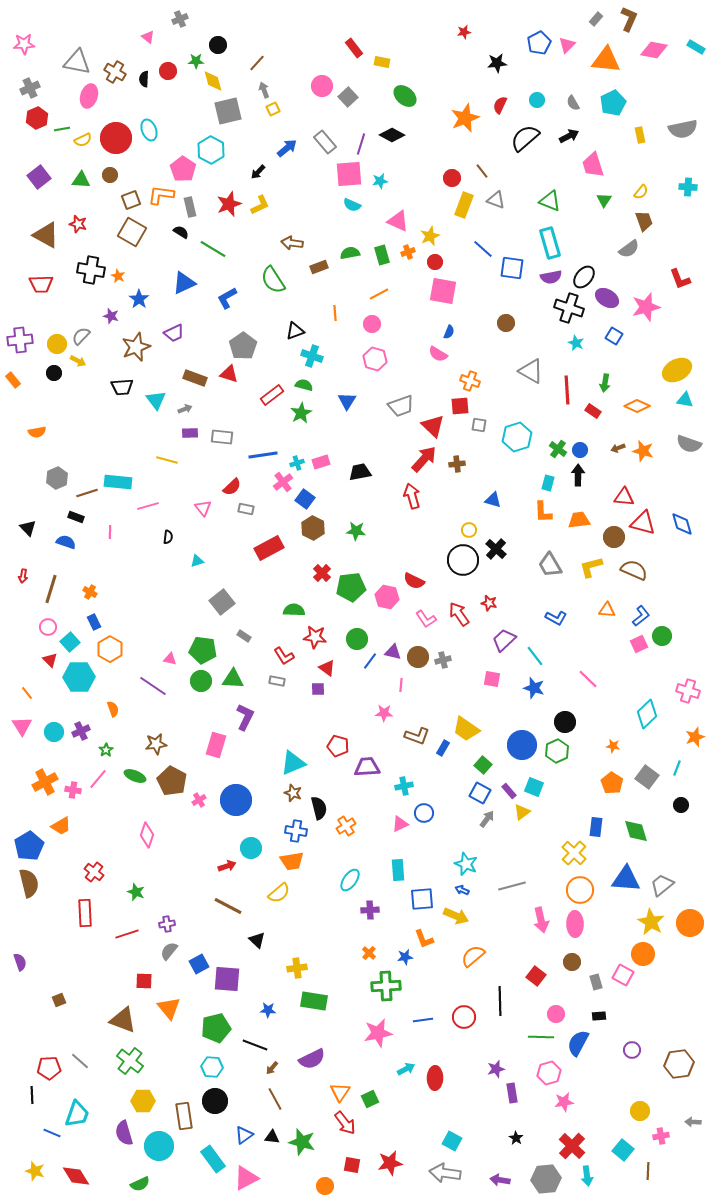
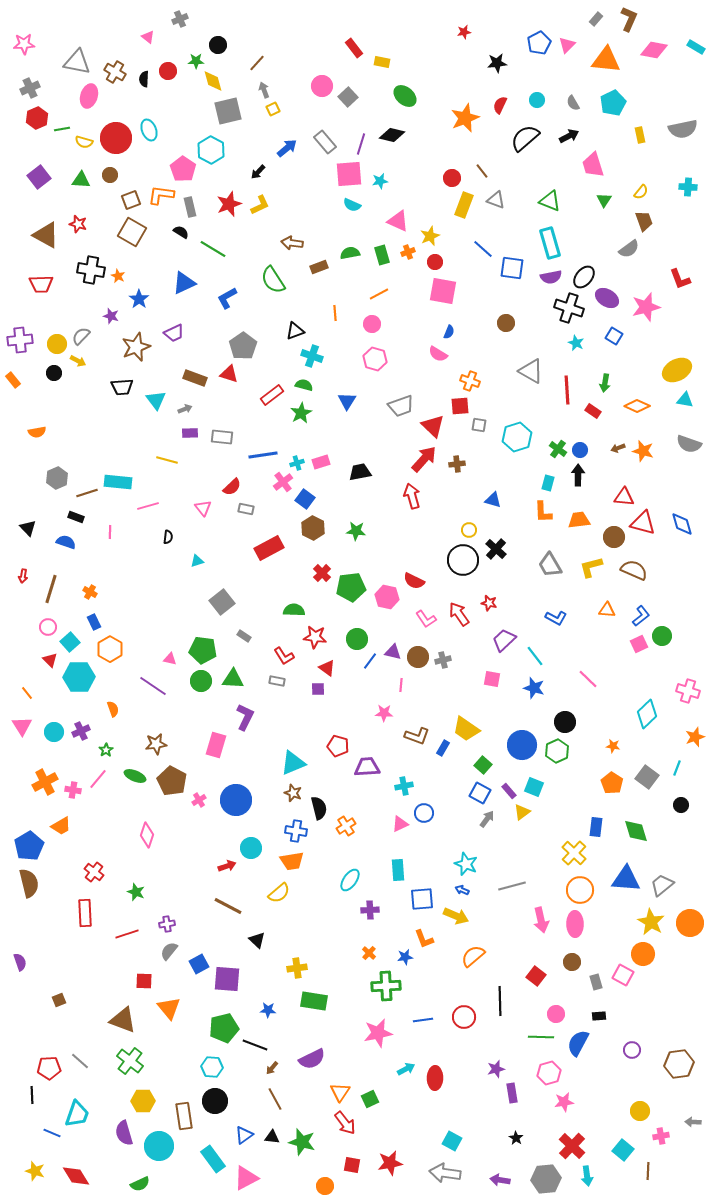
black diamond at (392, 135): rotated 15 degrees counterclockwise
yellow semicircle at (83, 140): moved 1 px right, 2 px down; rotated 42 degrees clockwise
green pentagon at (216, 1028): moved 8 px right
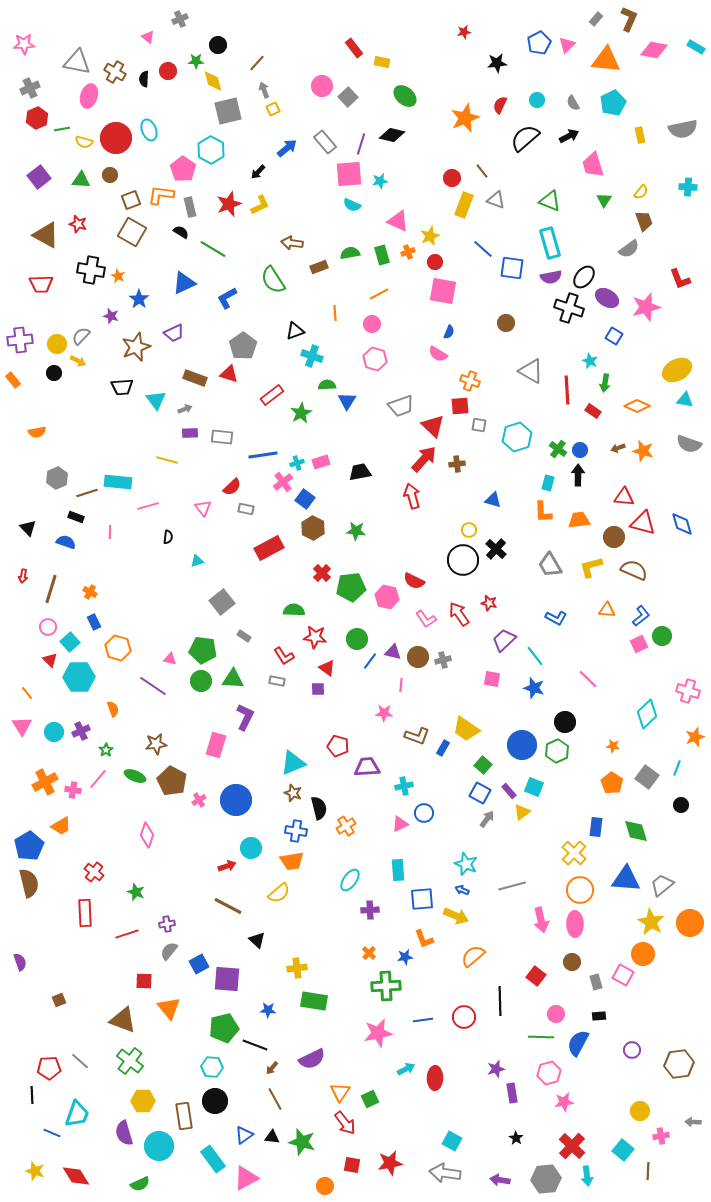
cyan star at (576, 343): moved 14 px right, 18 px down
green semicircle at (304, 385): moved 23 px right; rotated 18 degrees counterclockwise
orange hexagon at (110, 649): moved 8 px right, 1 px up; rotated 15 degrees counterclockwise
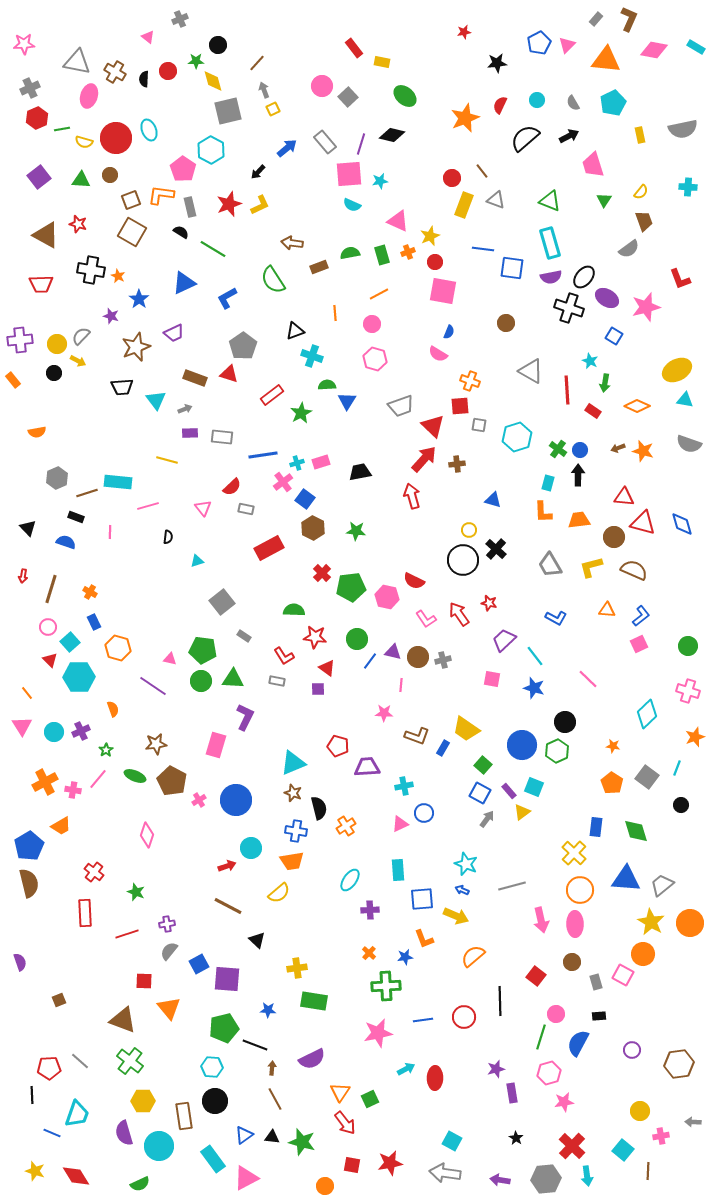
blue line at (483, 249): rotated 35 degrees counterclockwise
green circle at (662, 636): moved 26 px right, 10 px down
green line at (541, 1037): rotated 75 degrees counterclockwise
brown arrow at (272, 1068): rotated 144 degrees clockwise
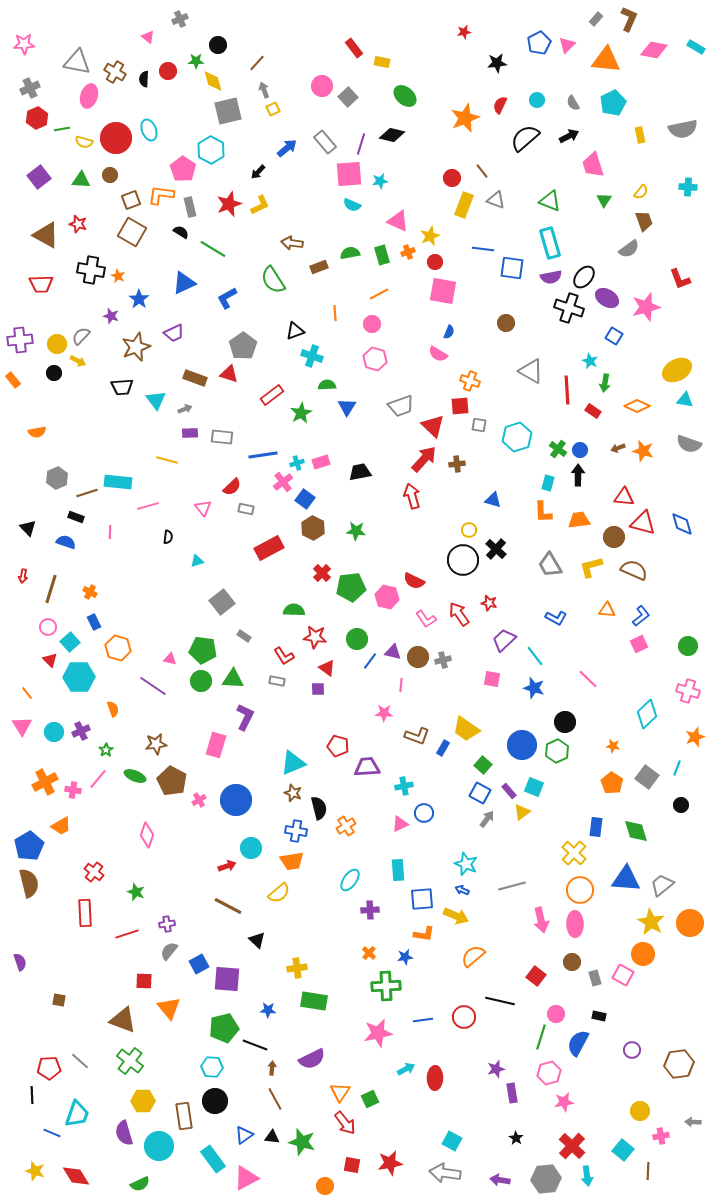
blue triangle at (347, 401): moved 6 px down
orange L-shape at (424, 939): moved 5 px up; rotated 60 degrees counterclockwise
gray rectangle at (596, 982): moved 1 px left, 4 px up
brown square at (59, 1000): rotated 32 degrees clockwise
black line at (500, 1001): rotated 76 degrees counterclockwise
black rectangle at (599, 1016): rotated 16 degrees clockwise
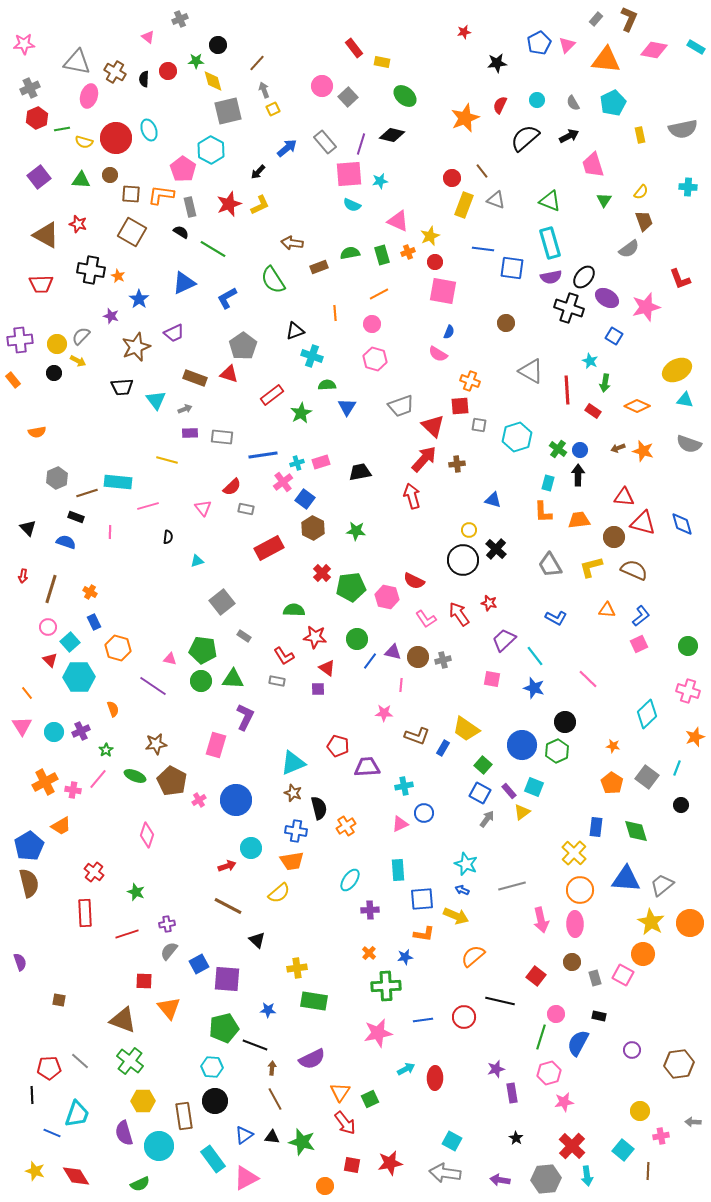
brown square at (131, 200): moved 6 px up; rotated 24 degrees clockwise
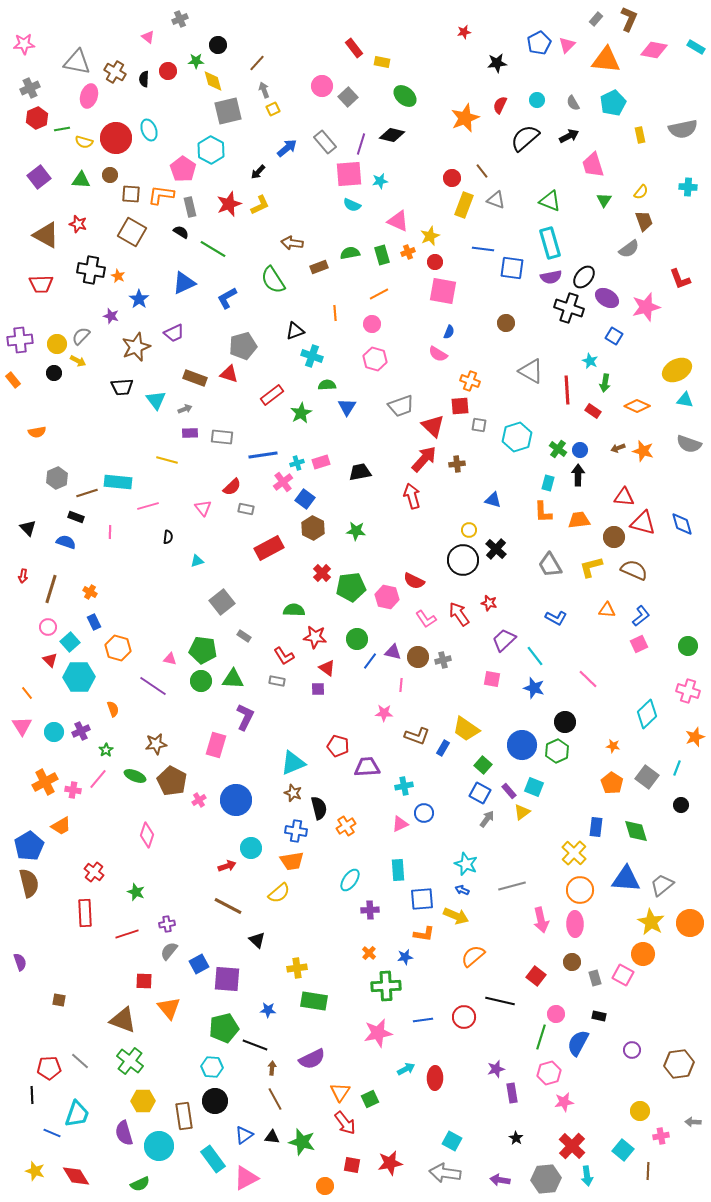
gray pentagon at (243, 346): rotated 20 degrees clockwise
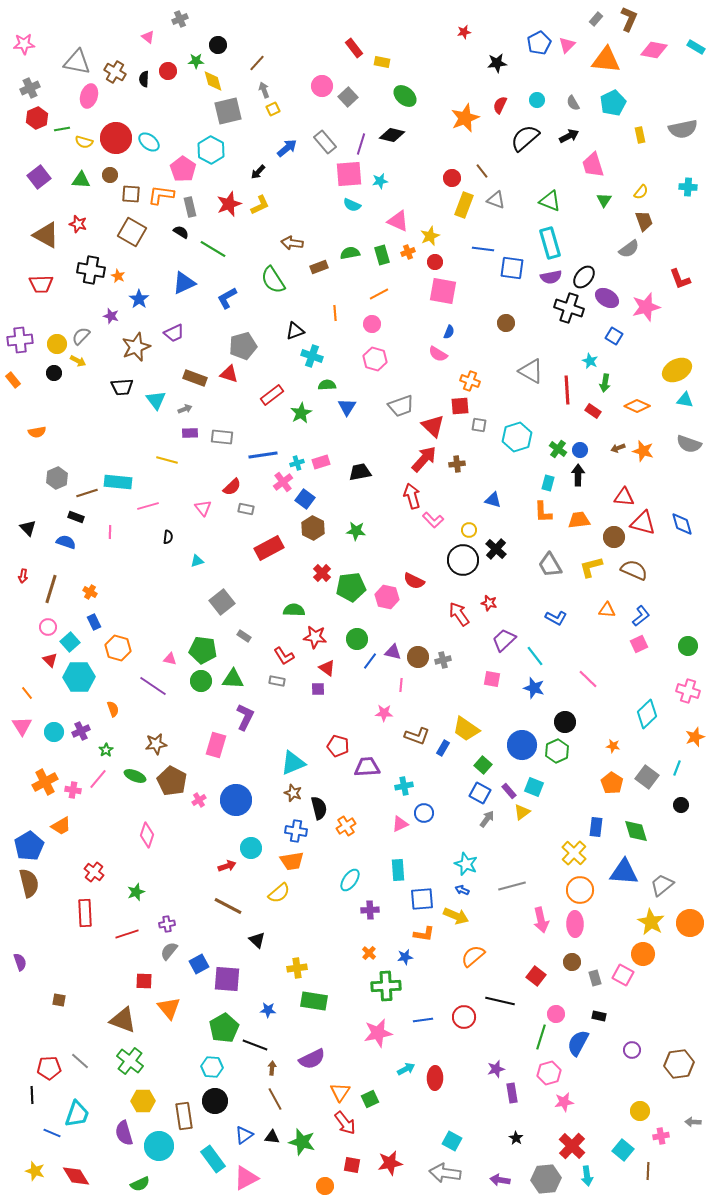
cyan ellipse at (149, 130): moved 12 px down; rotated 30 degrees counterclockwise
pink L-shape at (426, 619): moved 7 px right, 99 px up; rotated 10 degrees counterclockwise
blue triangle at (626, 879): moved 2 px left, 7 px up
green star at (136, 892): rotated 30 degrees clockwise
green pentagon at (224, 1028): rotated 16 degrees counterclockwise
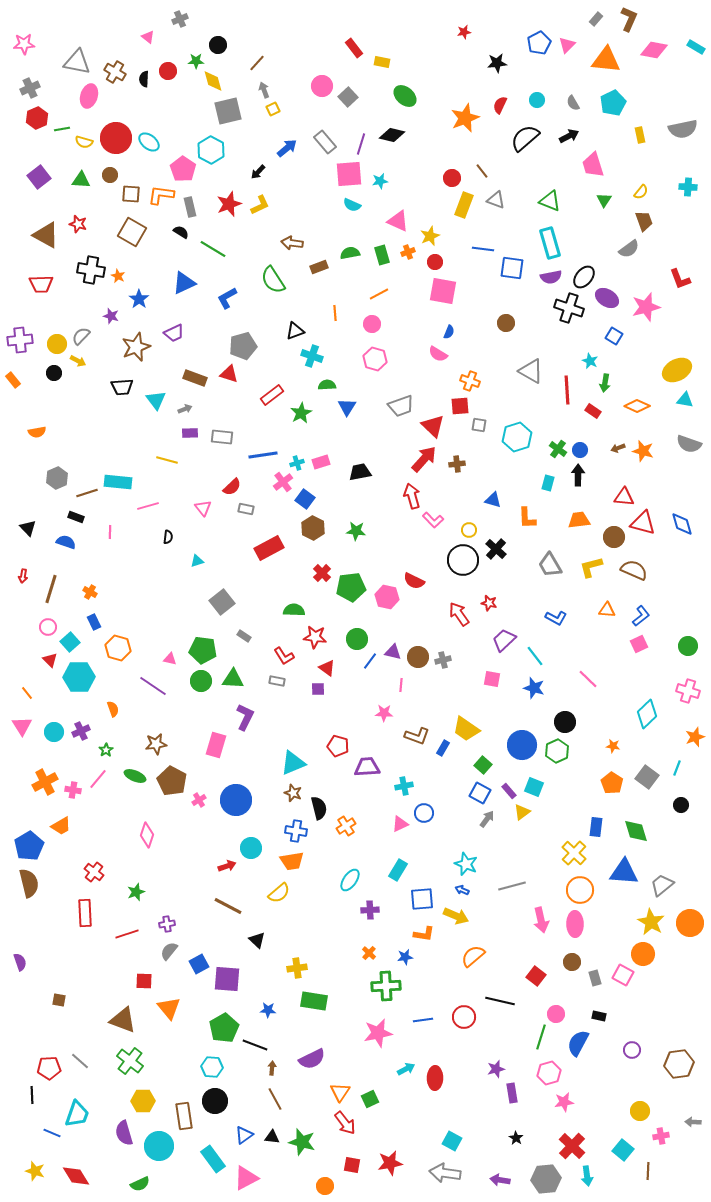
orange L-shape at (543, 512): moved 16 px left, 6 px down
cyan rectangle at (398, 870): rotated 35 degrees clockwise
